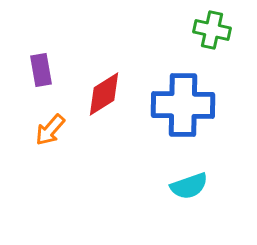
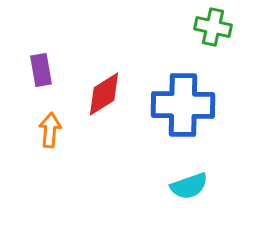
green cross: moved 1 px right, 3 px up
orange arrow: rotated 144 degrees clockwise
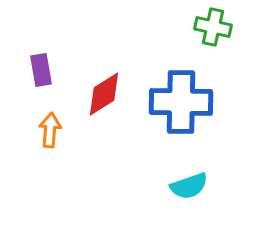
blue cross: moved 2 px left, 3 px up
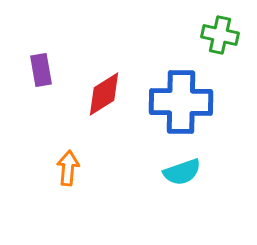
green cross: moved 7 px right, 8 px down
orange arrow: moved 18 px right, 38 px down
cyan semicircle: moved 7 px left, 14 px up
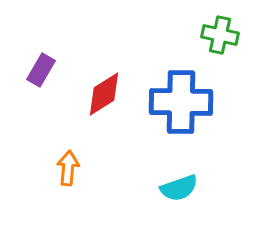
purple rectangle: rotated 40 degrees clockwise
cyan semicircle: moved 3 px left, 16 px down
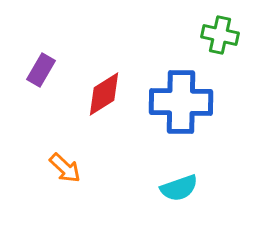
orange arrow: moved 3 px left; rotated 128 degrees clockwise
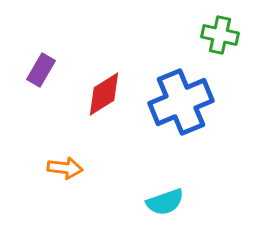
blue cross: rotated 24 degrees counterclockwise
orange arrow: rotated 36 degrees counterclockwise
cyan semicircle: moved 14 px left, 14 px down
